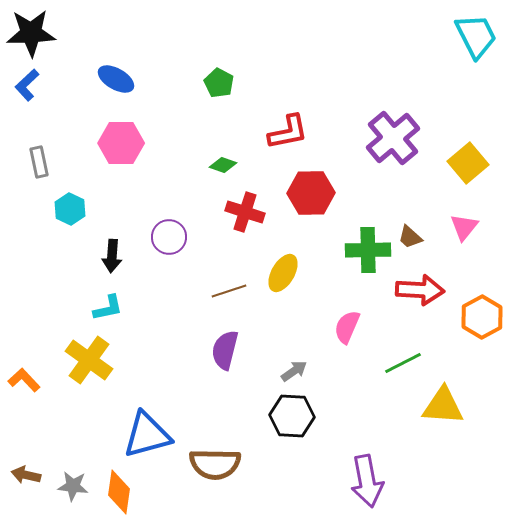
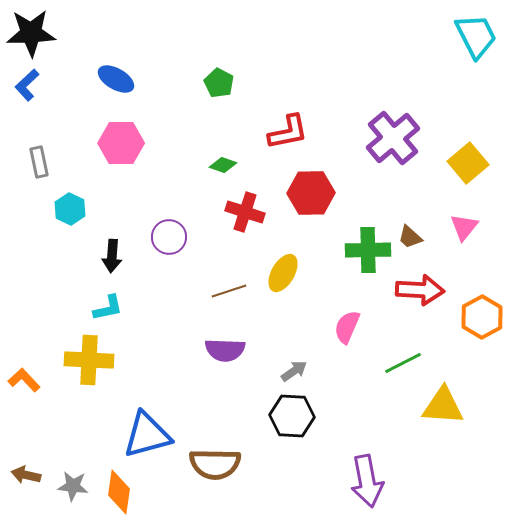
purple semicircle: rotated 102 degrees counterclockwise
yellow cross: rotated 33 degrees counterclockwise
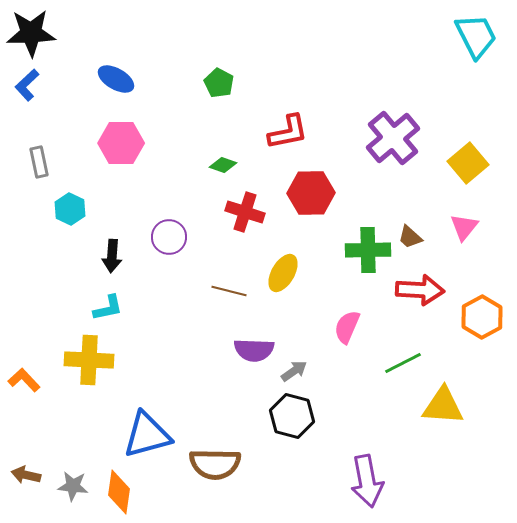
brown line: rotated 32 degrees clockwise
purple semicircle: moved 29 px right
black hexagon: rotated 12 degrees clockwise
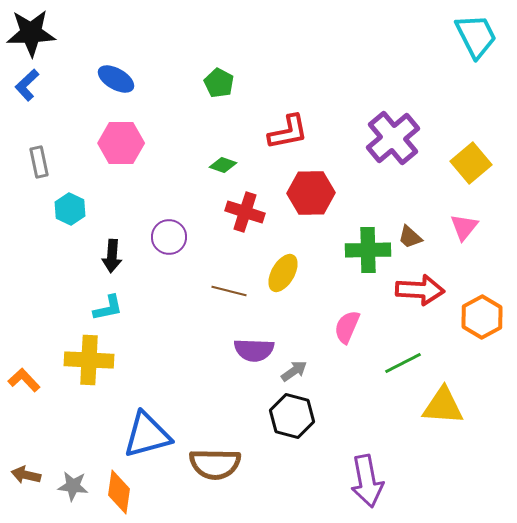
yellow square: moved 3 px right
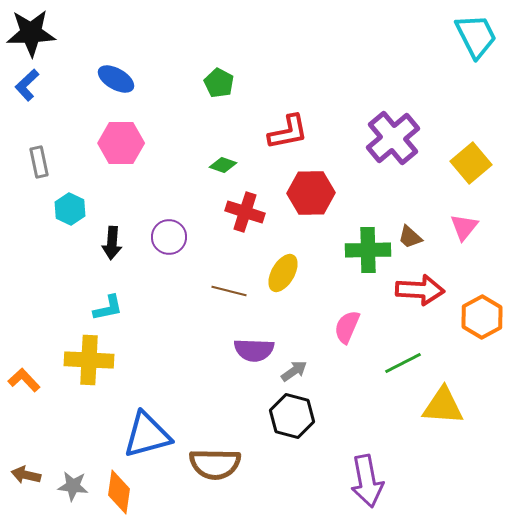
black arrow: moved 13 px up
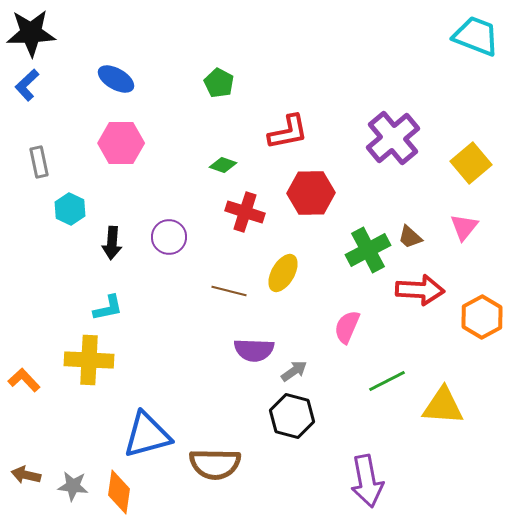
cyan trapezoid: rotated 42 degrees counterclockwise
green cross: rotated 27 degrees counterclockwise
green line: moved 16 px left, 18 px down
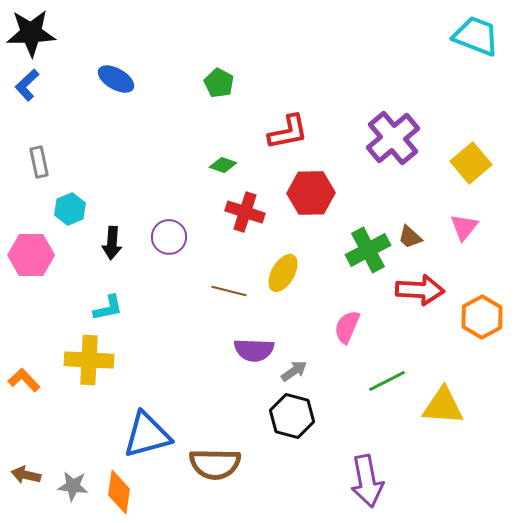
pink hexagon: moved 90 px left, 112 px down
cyan hexagon: rotated 12 degrees clockwise
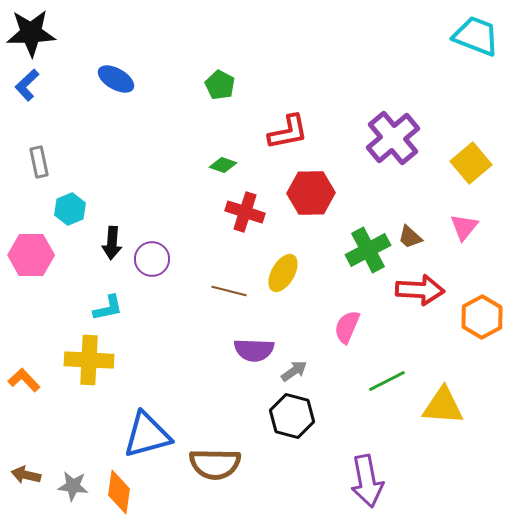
green pentagon: moved 1 px right, 2 px down
purple circle: moved 17 px left, 22 px down
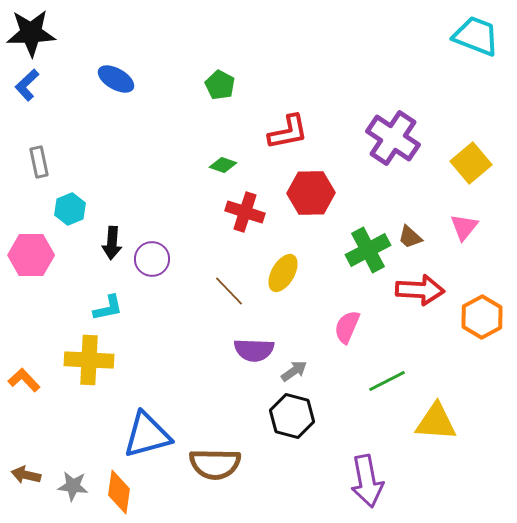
purple cross: rotated 16 degrees counterclockwise
brown line: rotated 32 degrees clockwise
yellow triangle: moved 7 px left, 16 px down
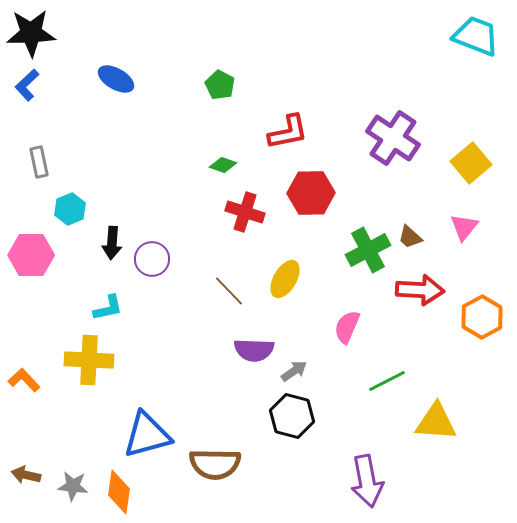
yellow ellipse: moved 2 px right, 6 px down
